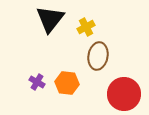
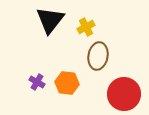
black triangle: moved 1 px down
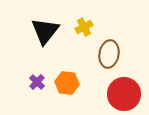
black triangle: moved 5 px left, 11 px down
yellow cross: moved 2 px left
brown ellipse: moved 11 px right, 2 px up
purple cross: rotated 14 degrees clockwise
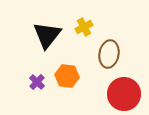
black triangle: moved 2 px right, 4 px down
orange hexagon: moved 7 px up
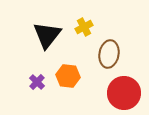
orange hexagon: moved 1 px right
red circle: moved 1 px up
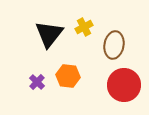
black triangle: moved 2 px right, 1 px up
brown ellipse: moved 5 px right, 9 px up
red circle: moved 8 px up
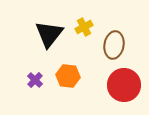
purple cross: moved 2 px left, 2 px up
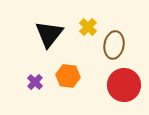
yellow cross: moved 4 px right; rotated 18 degrees counterclockwise
purple cross: moved 2 px down
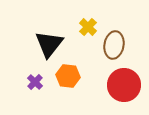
black triangle: moved 10 px down
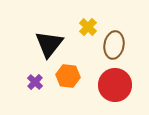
red circle: moved 9 px left
